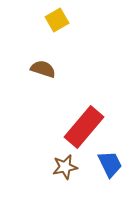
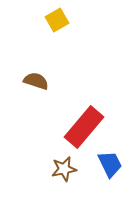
brown semicircle: moved 7 px left, 12 px down
brown star: moved 1 px left, 2 px down
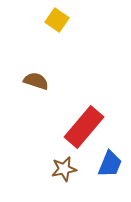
yellow square: rotated 25 degrees counterclockwise
blue trapezoid: rotated 48 degrees clockwise
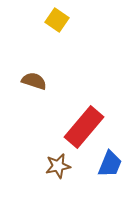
brown semicircle: moved 2 px left
brown star: moved 6 px left, 3 px up
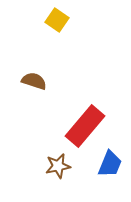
red rectangle: moved 1 px right, 1 px up
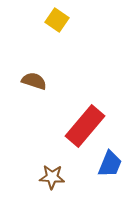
brown star: moved 6 px left, 11 px down; rotated 15 degrees clockwise
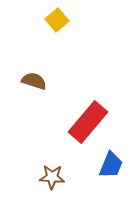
yellow square: rotated 15 degrees clockwise
red rectangle: moved 3 px right, 4 px up
blue trapezoid: moved 1 px right, 1 px down
